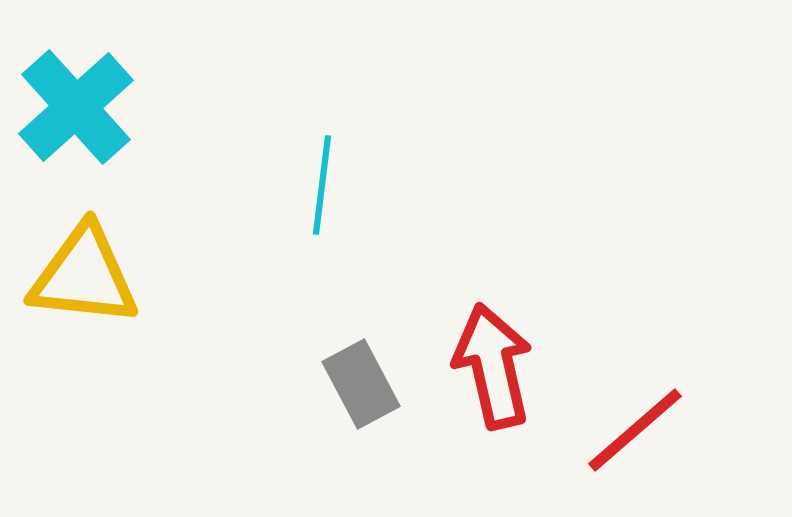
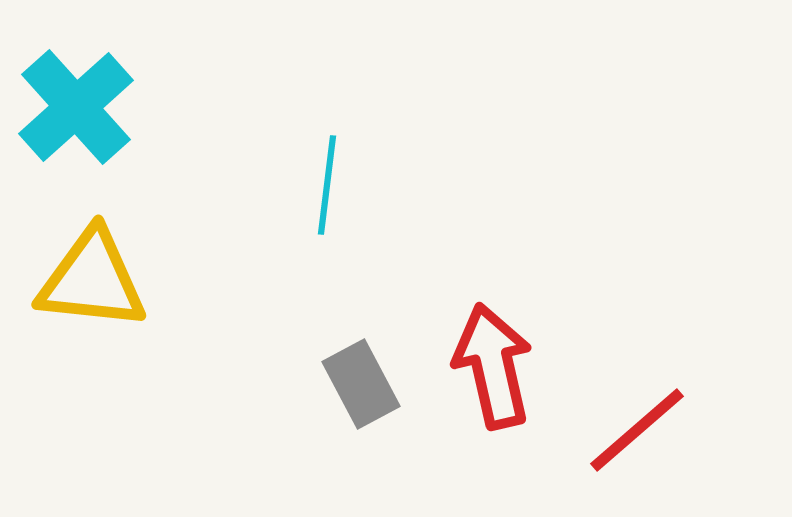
cyan line: moved 5 px right
yellow triangle: moved 8 px right, 4 px down
red line: moved 2 px right
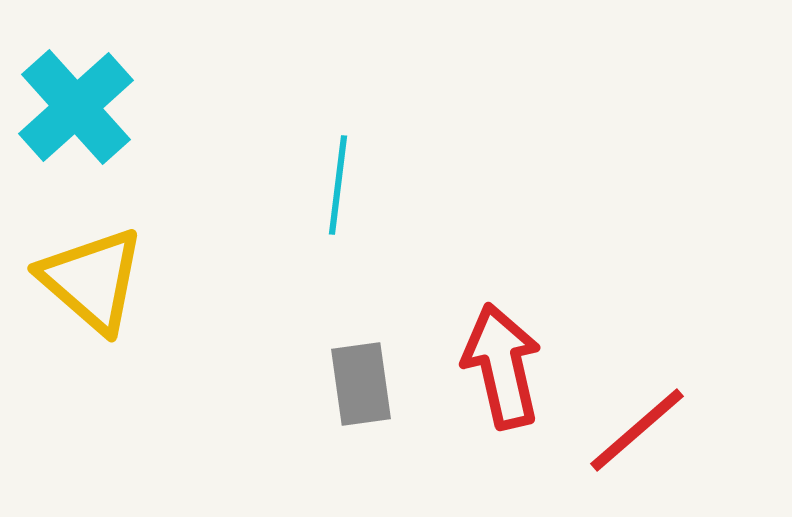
cyan line: moved 11 px right
yellow triangle: rotated 35 degrees clockwise
red arrow: moved 9 px right
gray rectangle: rotated 20 degrees clockwise
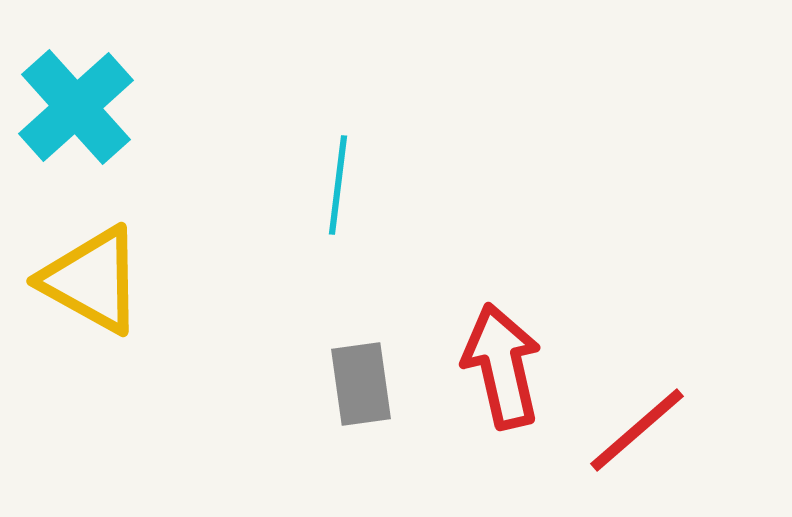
yellow triangle: rotated 12 degrees counterclockwise
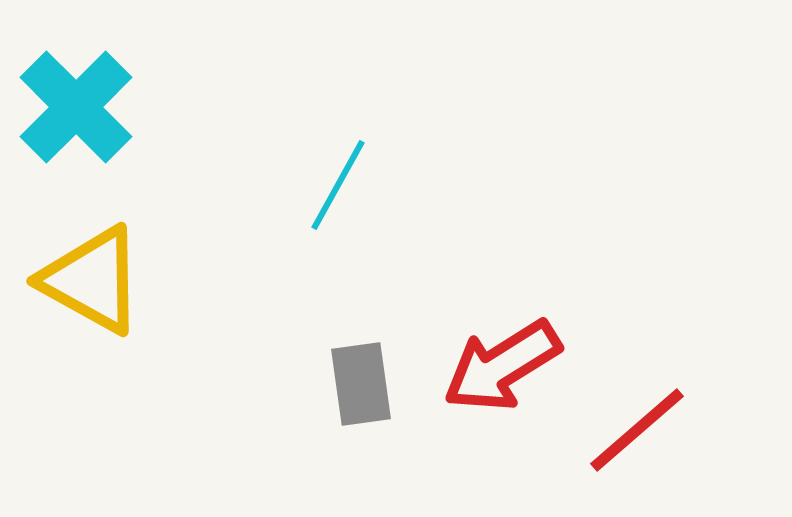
cyan cross: rotated 3 degrees counterclockwise
cyan line: rotated 22 degrees clockwise
red arrow: rotated 109 degrees counterclockwise
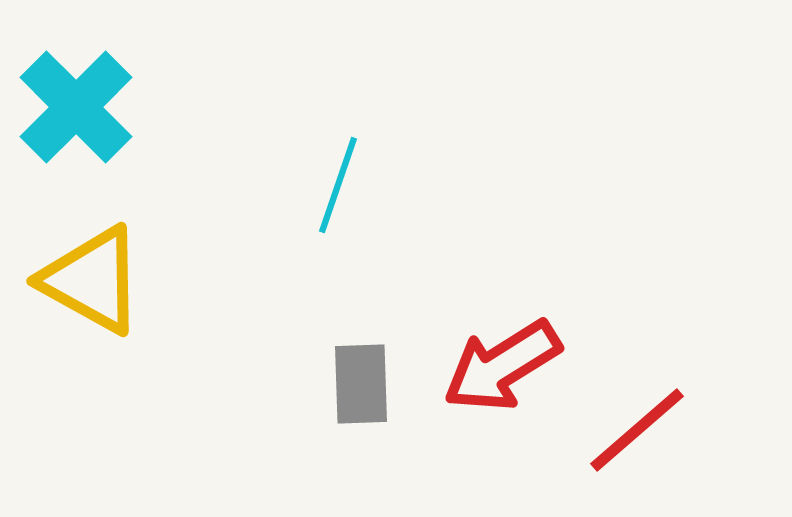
cyan line: rotated 10 degrees counterclockwise
gray rectangle: rotated 6 degrees clockwise
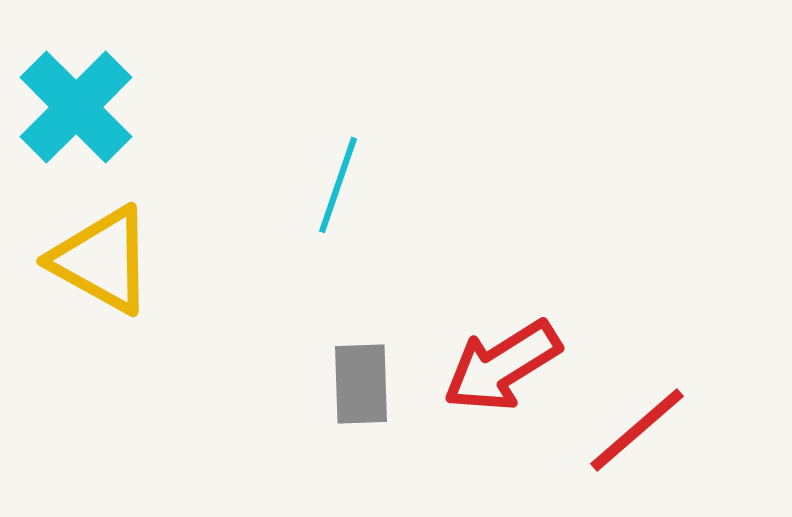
yellow triangle: moved 10 px right, 20 px up
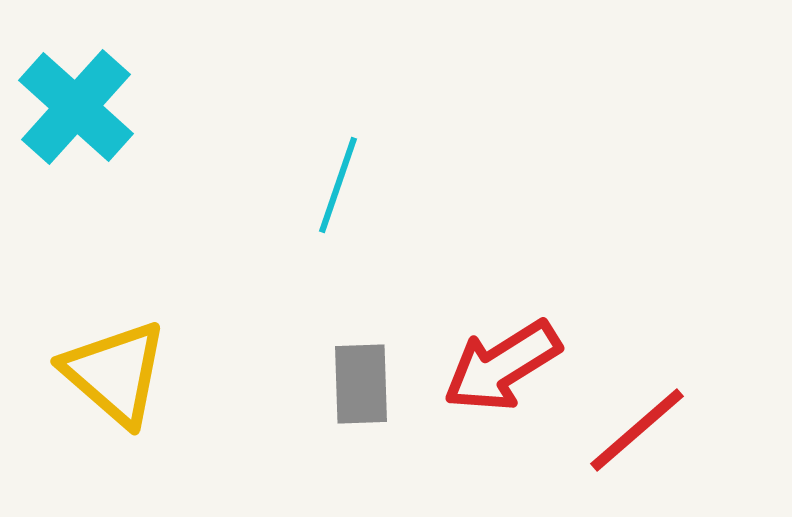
cyan cross: rotated 3 degrees counterclockwise
yellow triangle: moved 13 px right, 113 px down; rotated 12 degrees clockwise
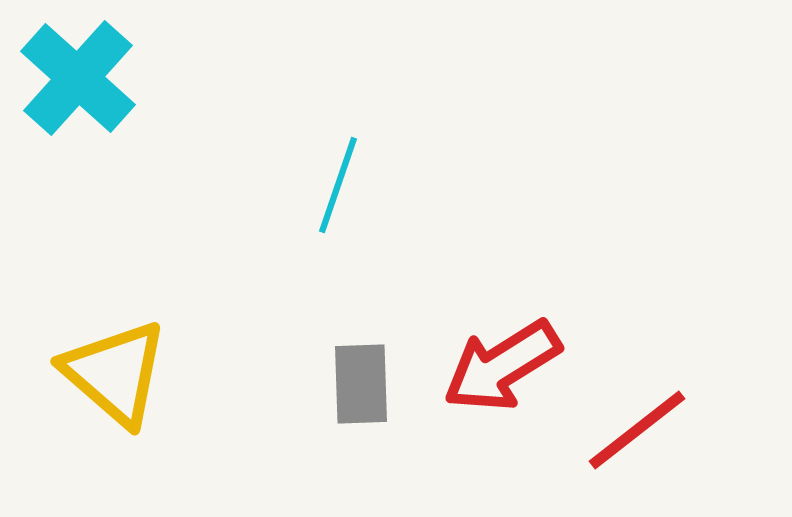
cyan cross: moved 2 px right, 29 px up
red line: rotated 3 degrees clockwise
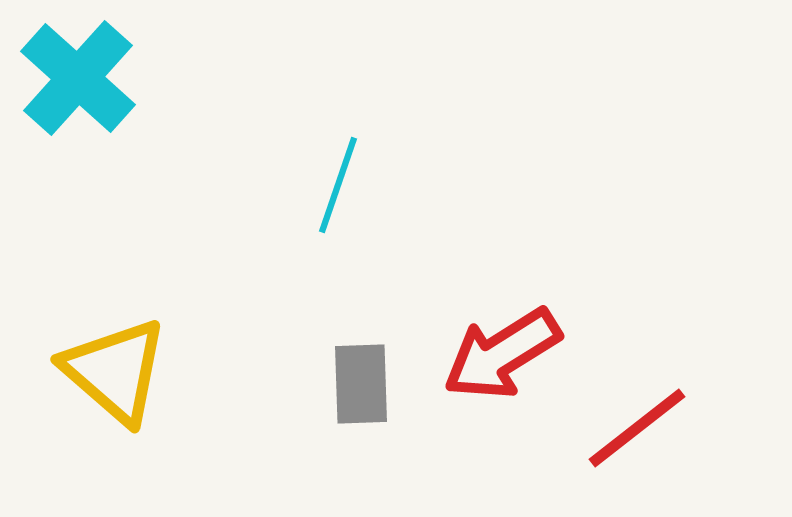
red arrow: moved 12 px up
yellow triangle: moved 2 px up
red line: moved 2 px up
